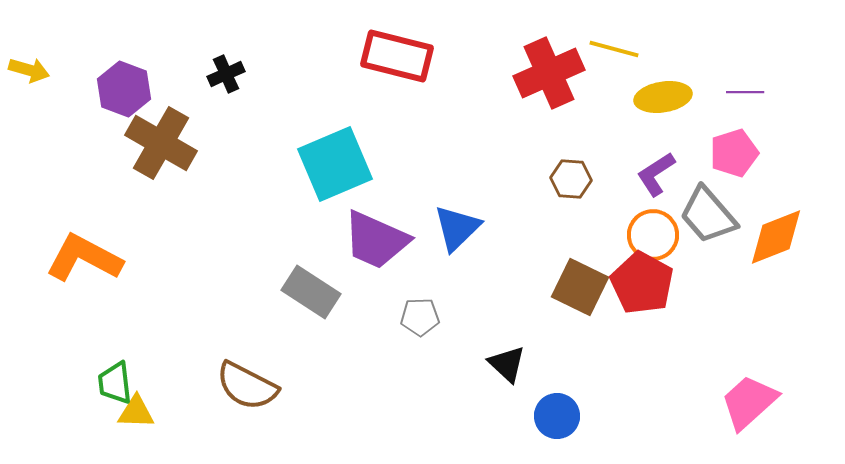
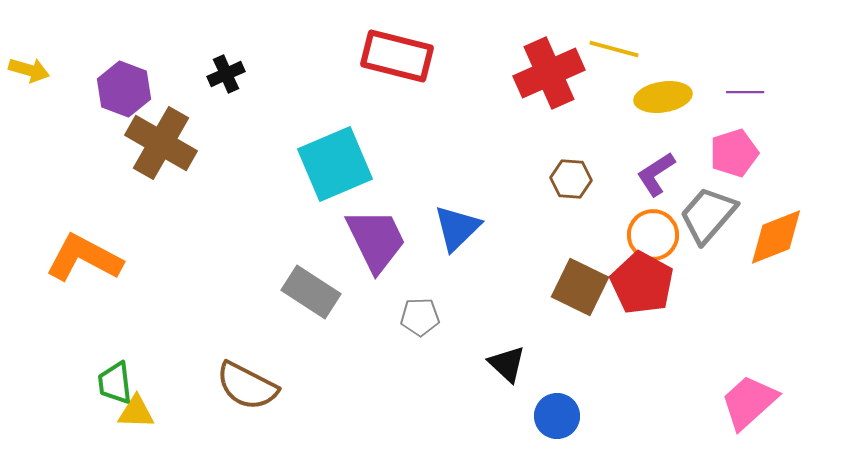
gray trapezoid: rotated 82 degrees clockwise
purple trapezoid: rotated 140 degrees counterclockwise
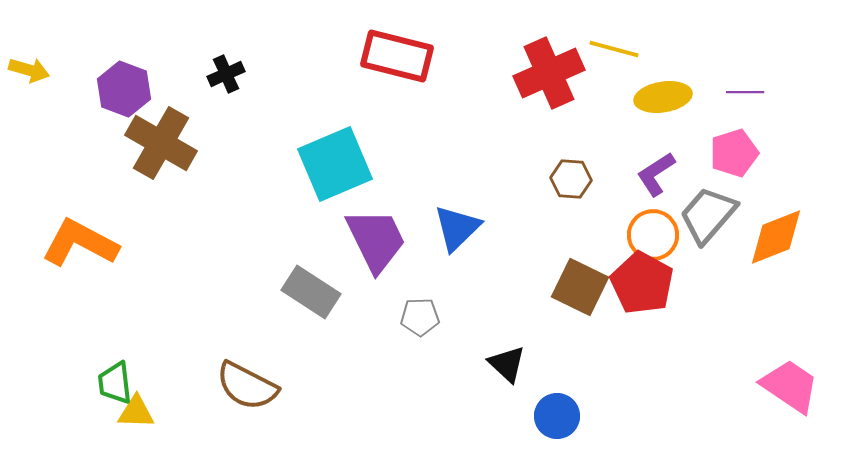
orange L-shape: moved 4 px left, 15 px up
pink trapezoid: moved 41 px right, 16 px up; rotated 76 degrees clockwise
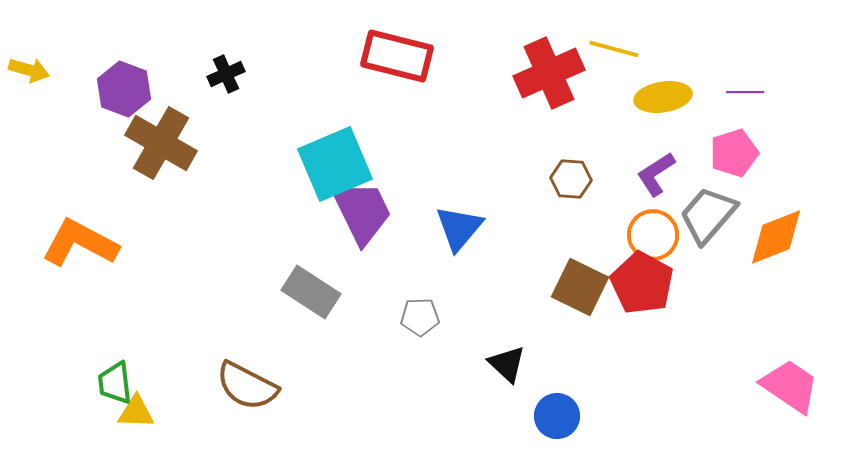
blue triangle: moved 2 px right; rotated 6 degrees counterclockwise
purple trapezoid: moved 14 px left, 28 px up
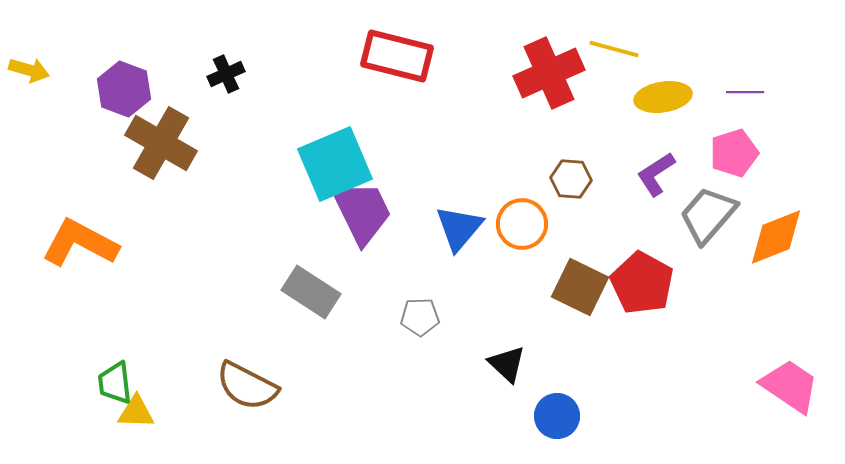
orange circle: moved 131 px left, 11 px up
